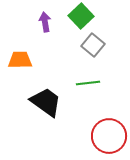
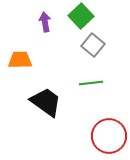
green line: moved 3 px right
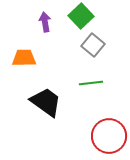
orange trapezoid: moved 4 px right, 2 px up
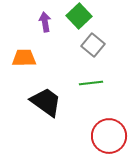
green square: moved 2 px left
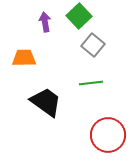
red circle: moved 1 px left, 1 px up
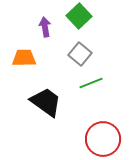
purple arrow: moved 5 px down
gray square: moved 13 px left, 9 px down
green line: rotated 15 degrees counterclockwise
red circle: moved 5 px left, 4 px down
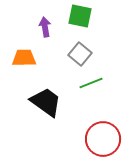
green square: moved 1 px right; rotated 35 degrees counterclockwise
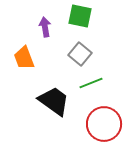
orange trapezoid: rotated 110 degrees counterclockwise
black trapezoid: moved 8 px right, 1 px up
red circle: moved 1 px right, 15 px up
